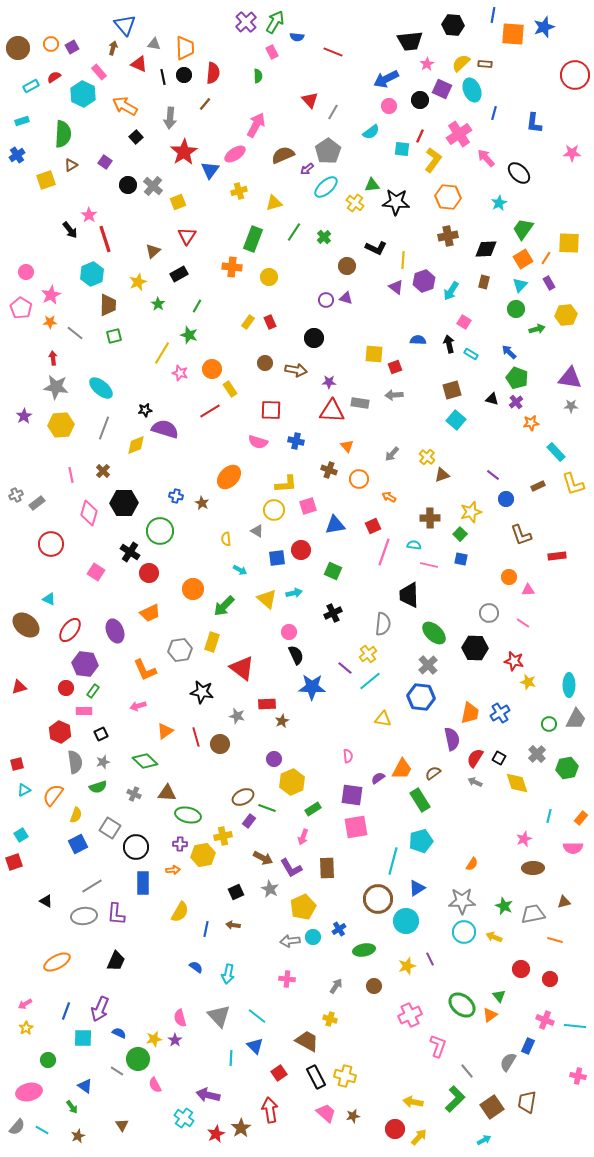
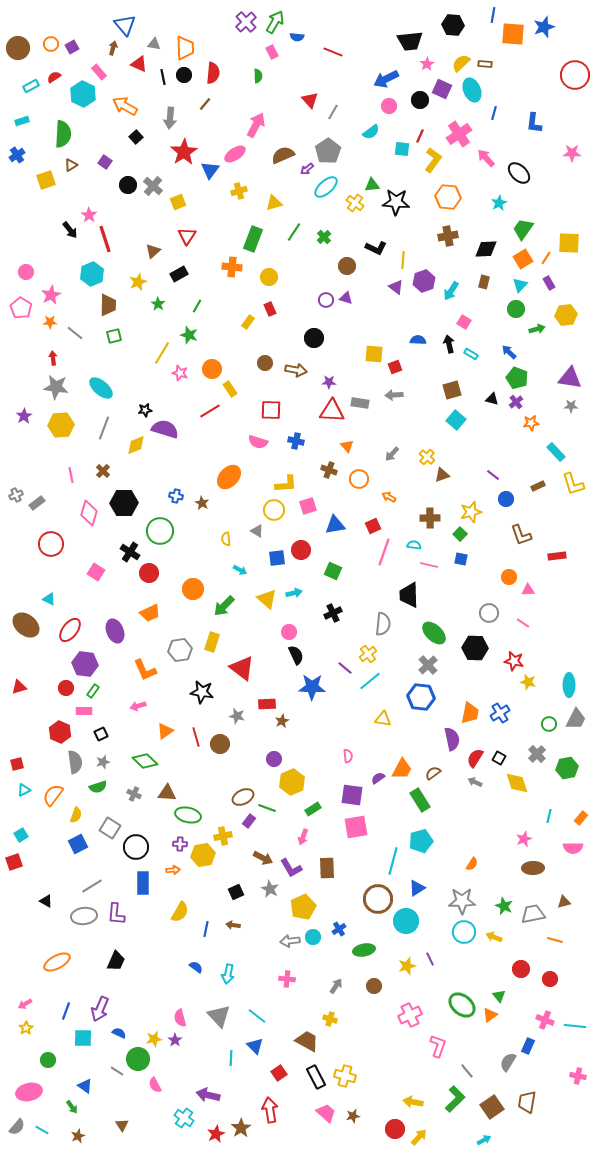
red rectangle at (270, 322): moved 13 px up
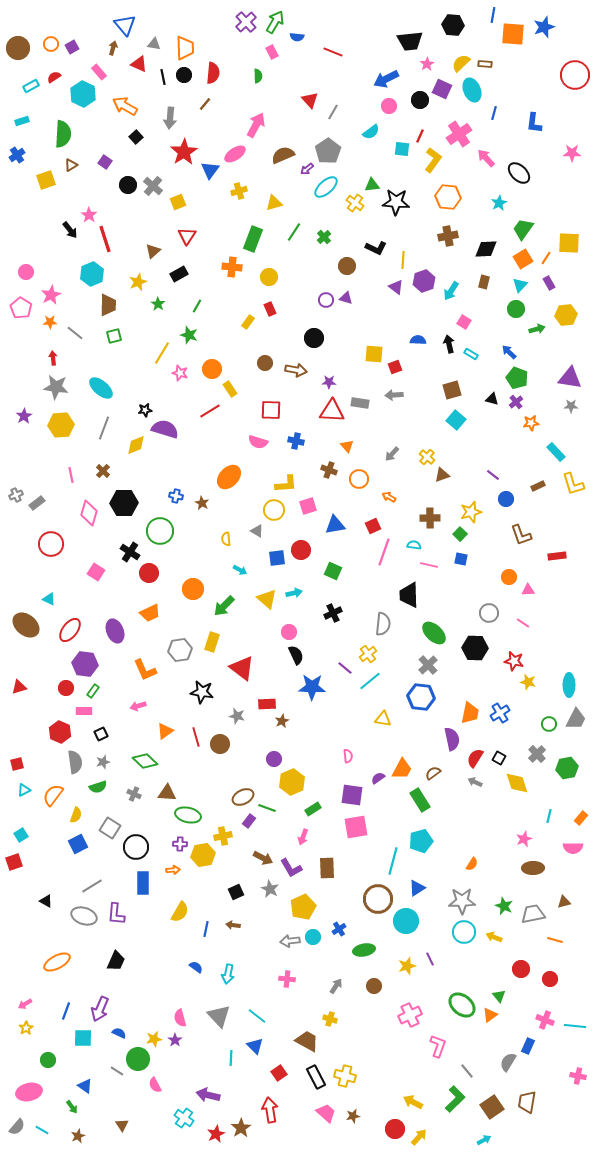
gray ellipse at (84, 916): rotated 25 degrees clockwise
yellow arrow at (413, 1102): rotated 18 degrees clockwise
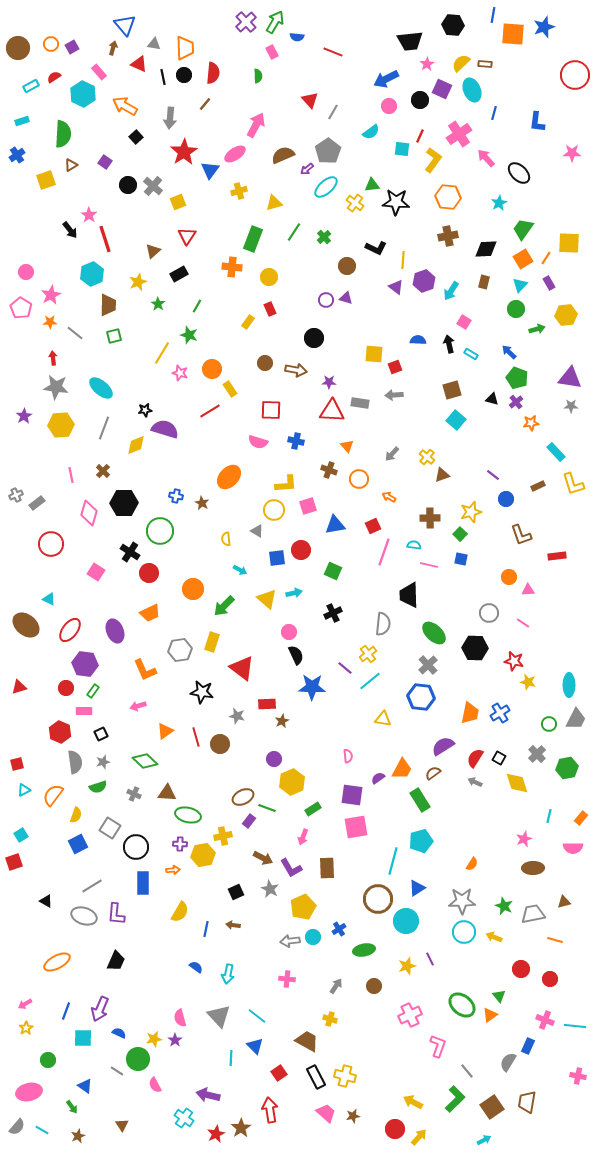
blue L-shape at (534, 123): moved 3 px right, 1 px up
purple semicircle at (452, 739): moved 9 px left, 7 px down; rotated 110 degrees counterclockwise
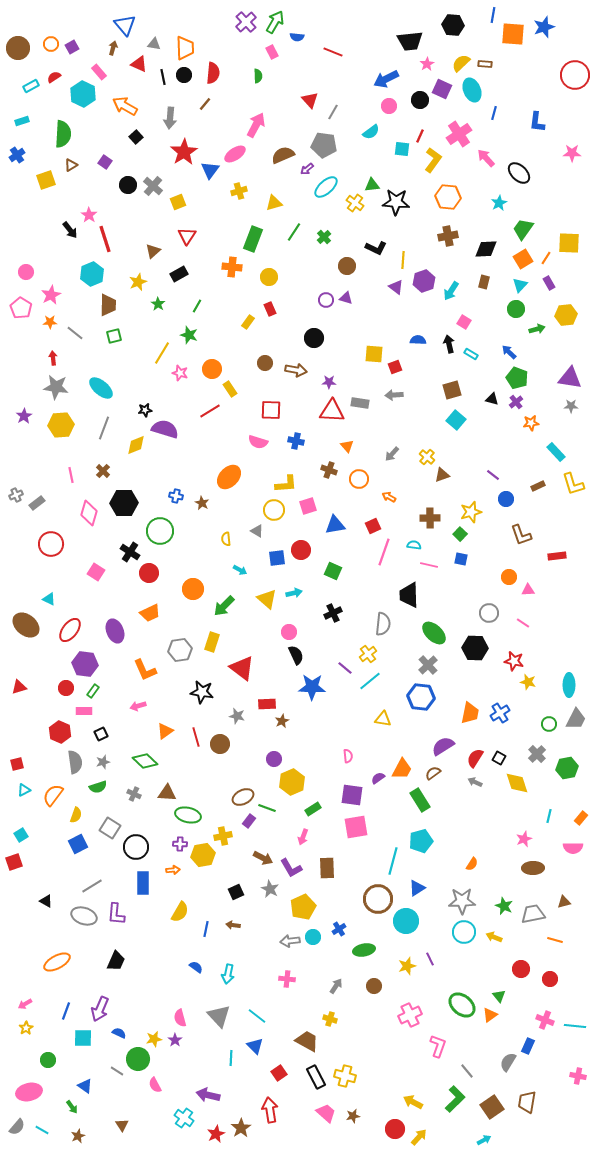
gray pentagon at (328, 151): moved 4 px left, 6 px up; rotated 30 degrees counterclockwise
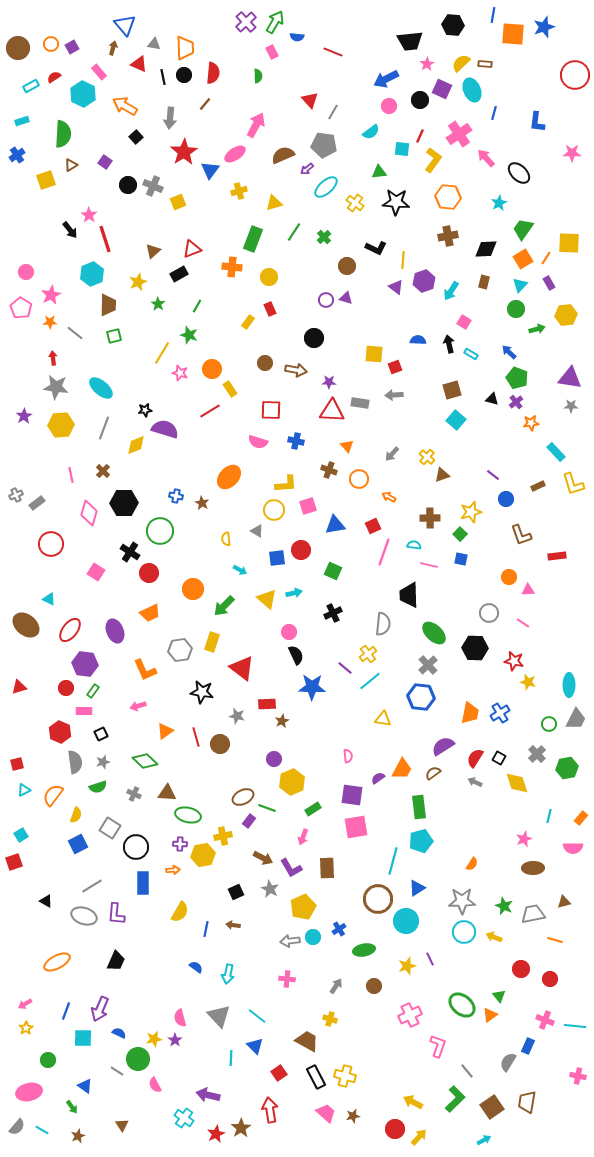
green triangle at (372, 185): moved 7 px right, 13 px up
gray cross at (153, 186): rotated 18 degrees counterclockwise
red triangle at (187, 236): moved 5 px right, 13 px down; rotated 36 degrees clockwise
green rectangle at (420, 800): moved 1 px left, 7 px down; rotated 25 degrees clockwise
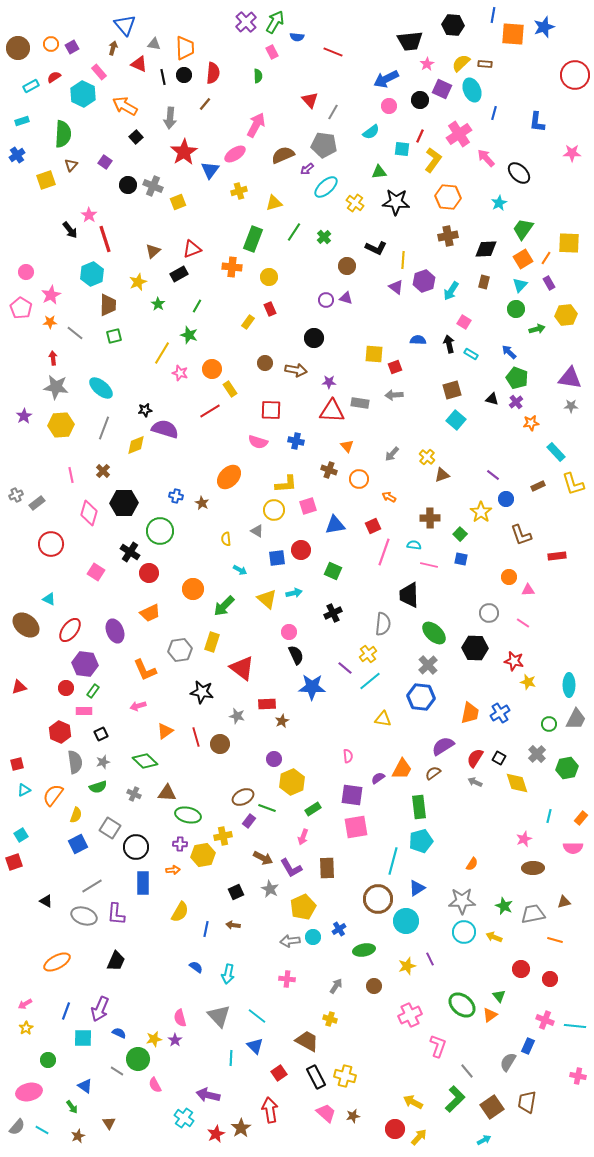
brown triangle at (71, 165): rotated 16 degrees counterclockwise
yellow star at (471, 512): moved 10 px right; rotated 20 degrees counterclockwise
brown triangle at (122, 1125): moved 13 px left, 2 px up
